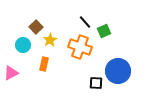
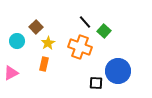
green square: rotated 24 degrees counterclockwise
yellow star: moved 2 px left, 3 px down
cyan circle: moved 6 px left, 4 px up
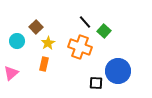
pink triangle: rotated 14 degrees counterclockwise
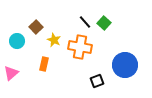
green square: moved 8 px up
yellow star: moved 6 px right, 3 px up; rotated 16 degrees counterclockwise
orange cross: rotated 10 degrees counterclockwise
blue circle: moved 7 px right, 6 px up
black square: moved 1 px right, 2 px up; rotated 24 degrees counterclockwise
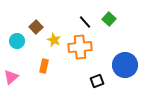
green square: moved 5 px right, 4 px up
orange cross: rotated 15 degrees counterclockwise
orange rectangle: moved 2 px down
pink triangle: moved 4 px down
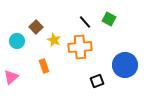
green square: rotated 16 degrees counterclockwise
orange rectangle: rotated 32 degrees counterclockwise
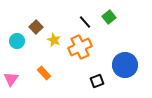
green square: moved 2 px up; rotated 24 degrees clockwise
orange cross: rotated 20 degrees counterclockwise
orange rectangle: moved 7 px down; rotated 24 degrees counterclockwise
pink triangle: moved 2 px down; rotated 14 degrees counterclockwise
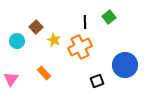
black line: rotated 40 degrees clockwise
